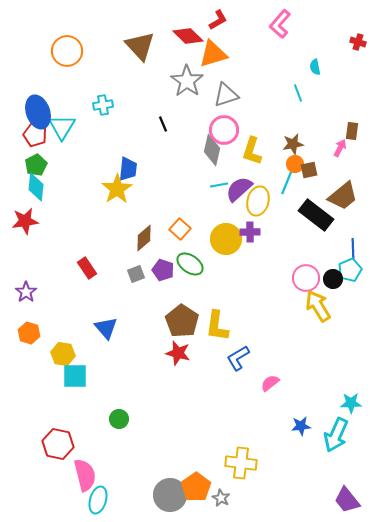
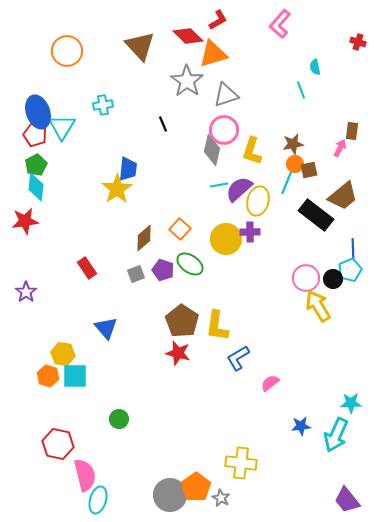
cyan line at (298, 93): moved 3 px right, 3 px up
orange hexagon at (29, 333): moved 19 px right, 43 px down
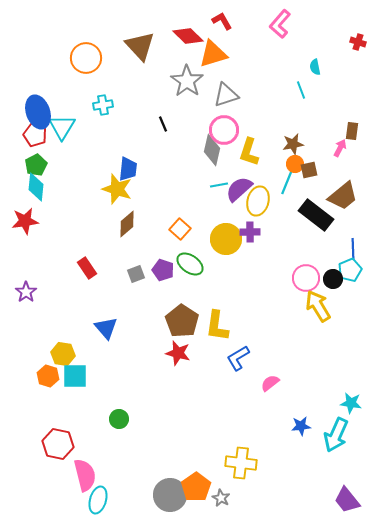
red L-shape at (218, 20): moved 4 px right, 1 px down; rotated 90 degrees counterclockwise
orange circle at (67, 51): moved 19 px right, 7 px down
yellow L-shape at (252, 151): moved 3 px left, 1 px down
yellow star at (117, 189): rotated 20 degrees counterclockwise
brown diamond at (144, 238): moved 17 px left, 14 px up
cyan star at (351, 403): rotated 10 degrees clockwise
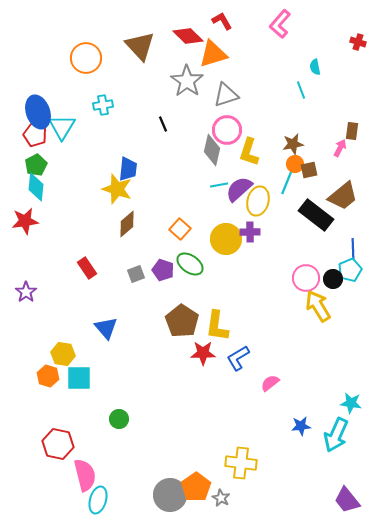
pink circle at (224, 130): moved 3 px right
red star at (178, 353): moved 25 px right; rotated 15 degrees counterclockwise
cyan square at (75, 376): moved 4 px right, 2 px down
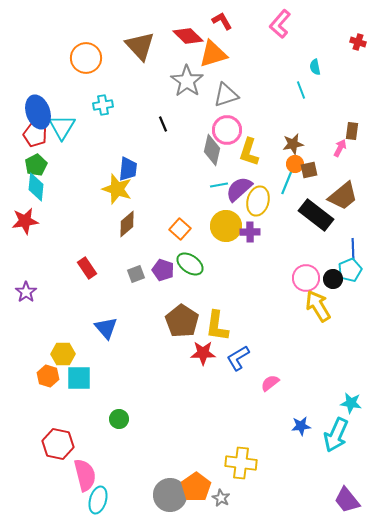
yellow circle at (226, 239): moved 13 px up
yellow hexagon at (63, 354): rotated 10 degrees counterclockwise
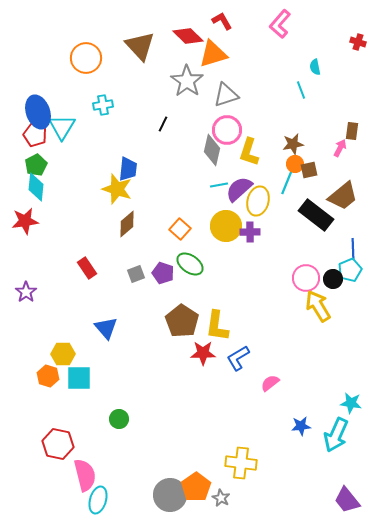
black line at (163, 124): rotated 49 degrees clockwise
purple pentagon at (163, 270): moved 3 px down
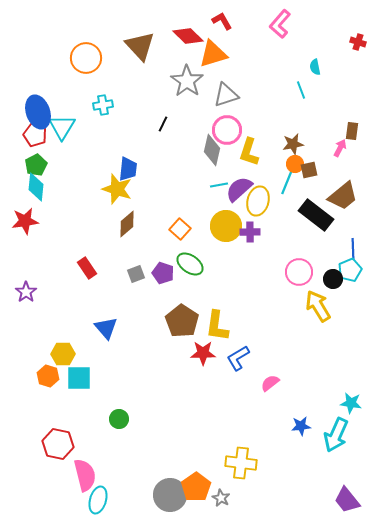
pink circle at (306, 278): moved 7 px left, 6 px up
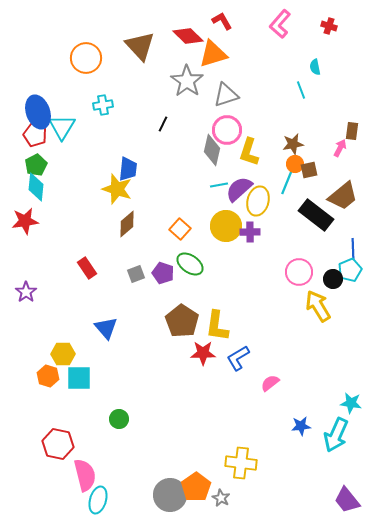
red cross at (358, 42): moved 29 px left, 16 px up
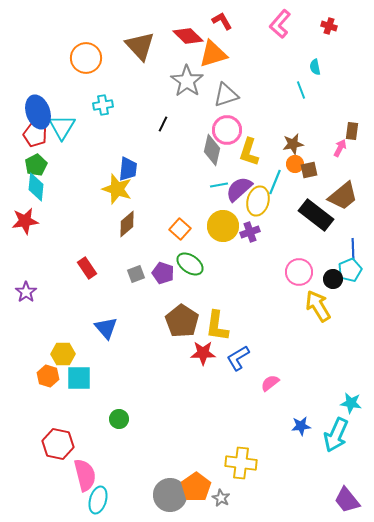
cyan line at (287, 182): moved 12 px left
yellow circle at (226, 226): moved 3 px left
purple cross at (250, 232): rotated 18 degrees counterclockwise
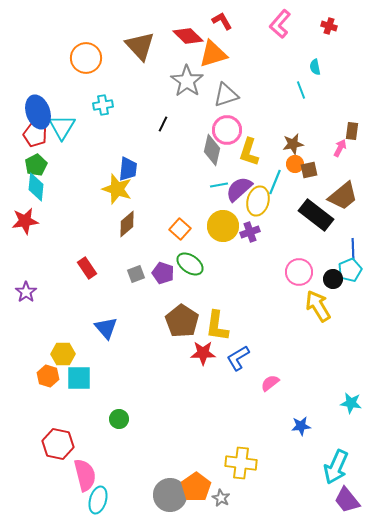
cyan arrow at (336, 435): moved 32 px down
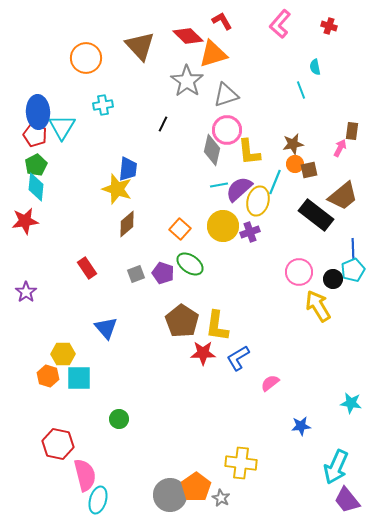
blue ellipse at (38, 112): rotated 16 degrees clockwise
yellow L-shape at (249, 152): rotated 24 degrees counterclockwise
cyan pentagon at (350, 270): moved 3 px right
